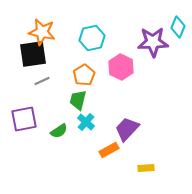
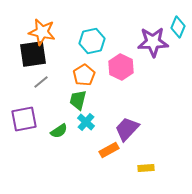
cyan hexagon: moved 3 px down
gray line: moved 1 px left, 1 px down; rotated 14 degrees counterclockwise
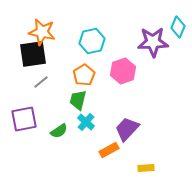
pink hexagon: moved 2 px right, 4 px down; rotated 15 degrees clockwise
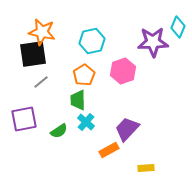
green trapezoid: rotated 15 degrees counterclockwise
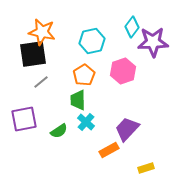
cyan diamond: moved 46 px left; rotated 15 degrees clockwise
yellow rectangle: rotated 14 degrees counterclockwise
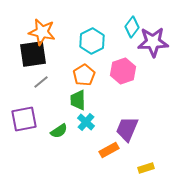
cyan hexagon: rotated 15 degrees counterclockwise
purple trapezoid: rotated 20 degrees counterclockwise
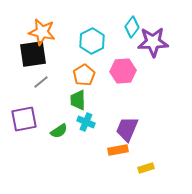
pink hexagon: rotated 15 degrees clockwise
cyan cross: rotated 18 degrees counterclockwise
orange rectangle: moved 9 px right; rotated 18 degrees clockwise
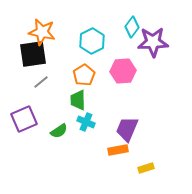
purple square: rotated 12 degrees counterclockwise
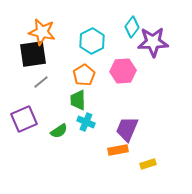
yellow rectangle: moved 2 px right, 4 px up
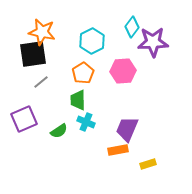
orange pentagon: moved 1 px left, 2 px up
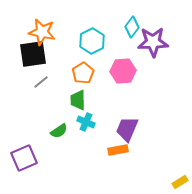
purple square: moved 39 px down
yellow rectangle: moved 32 px right, 18 px down; rotated 14 degrees counterclockwise
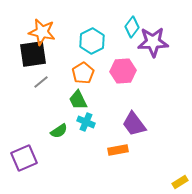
green trapezoid: rotated 25 degrees counterclockwise
purple trapezoid: moved 7 px right, 5 px up; rotated 60 degrees counterclockwise
